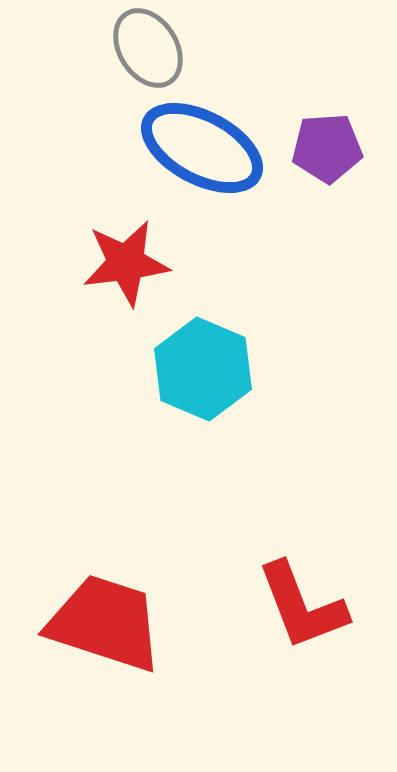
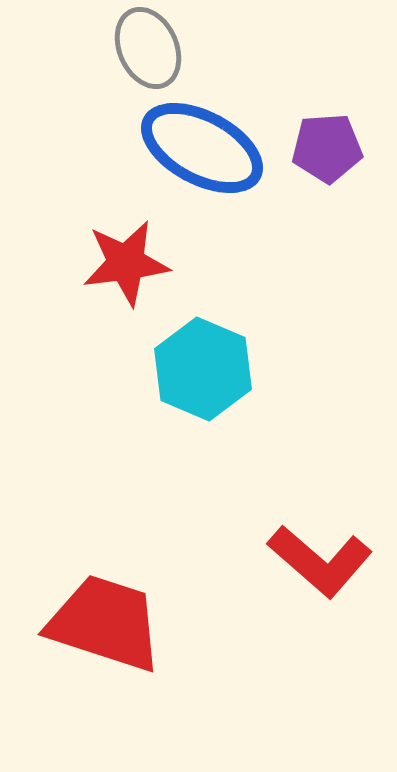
gray ellipse: rotated 8 degrees clockwise
red L-shape: moved 18 px right, 45 px up; rotated 28 degrees counterclockwise
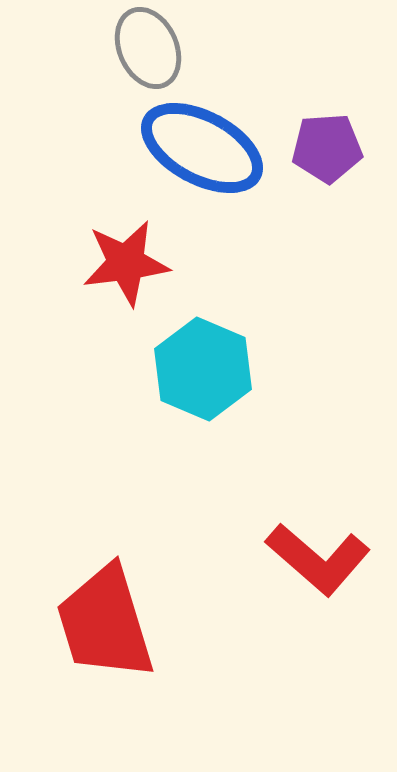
red L-shape: moved 2 px left, 2 px up
red trapezoid: rotated 125 degrees counterclockwise
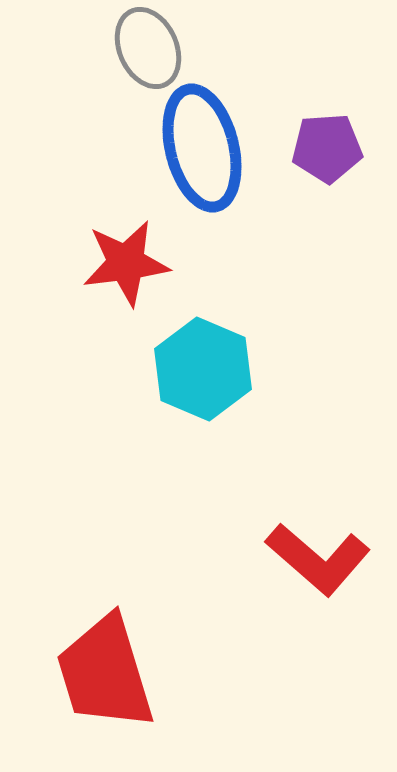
blue ellipse: rotated 48 degrees clockwise
red trapezoid: moved 50 px down
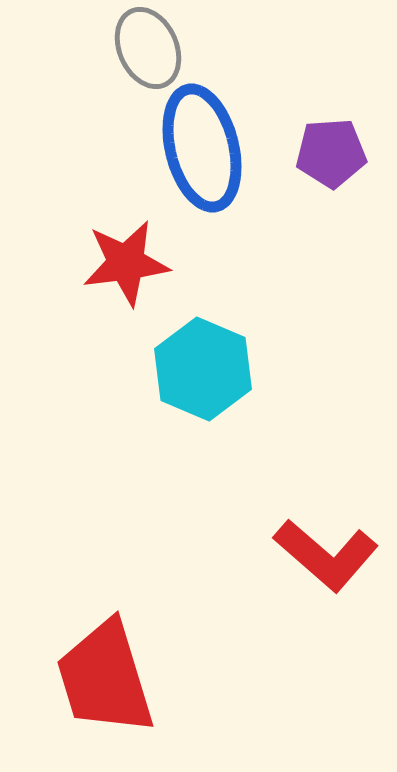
purple pentagon: moved 4 px right, 5 px down
red L-shape: moved 8 px right, 4 px up
red trapezoid: moved 5 px down
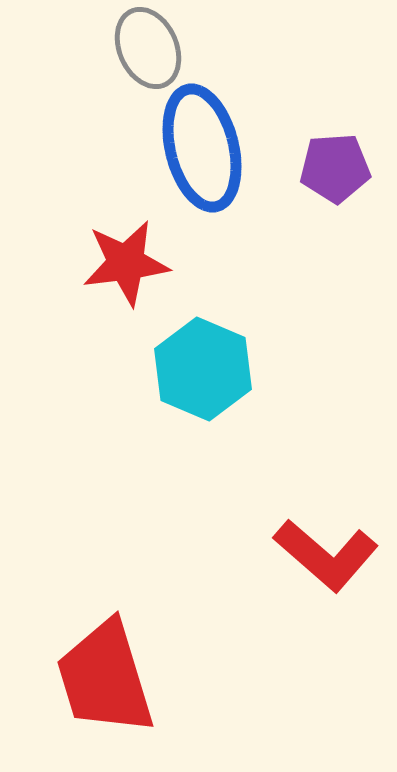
purple pentagon: moved 4 px right, 15 px down
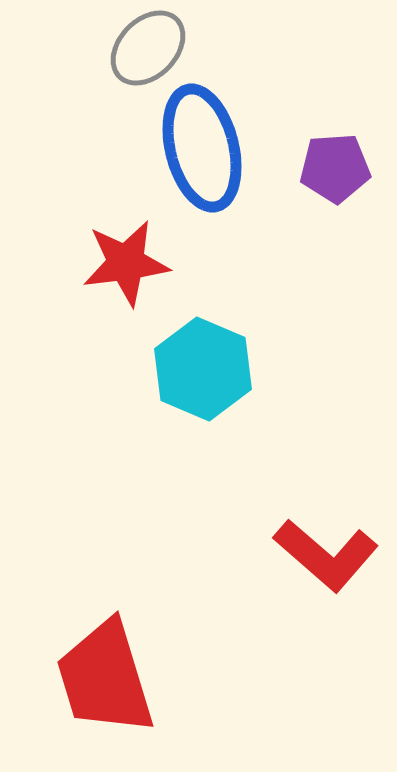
gray ellipse: rotated 68 degrees clockwise
